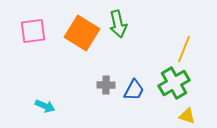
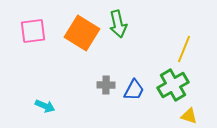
green cross: moved 1 px left, 2 px down
yellow triangle: moved 2 px right
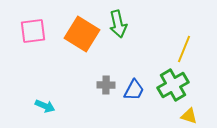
orange square: moved 1 px down
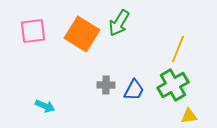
green arrow: moved 1 px right, 1 px up; rotated 44 degrees clockwise
yellow line: moved 6 px left
yellow triangle: rotated 24 degrees counterclockwise
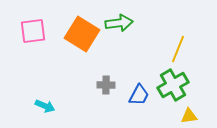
green arrow: rotated 128 degrees counterclockwise
blue trapezoid: moved 5 px right, 5 px down
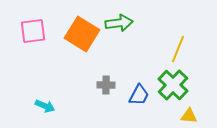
green cross: rotated 16 degrees counterclockwise
yellow triangle: rotated 12 degrees clockwise
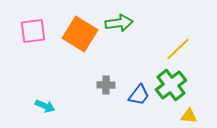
orange square: moved 2 px left
yellow line: rotated 24 degrees clockwise
green cross: moved 2 px left; rotated 8 degrees clockwise
blue trapezoid: rotated 10 degrees clockwise
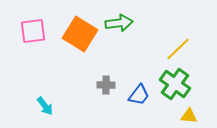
green cross: moved 4 px right, 1 px up; rotated 16 degrees counterclockwise
cyan arrow: rotated 30 degrees clockwise
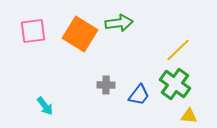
yellow line: moved 1 px down
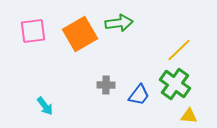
orange square: rotated 28 degrees clockwise
yellow line: moved 1 px right
